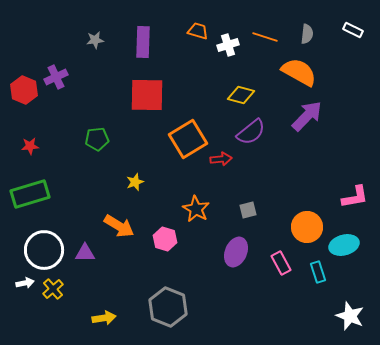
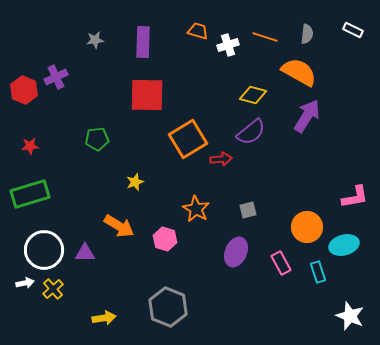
yellow diamond: moved 12 px right
purple arrow: rotated 12 degrees counterclockwise
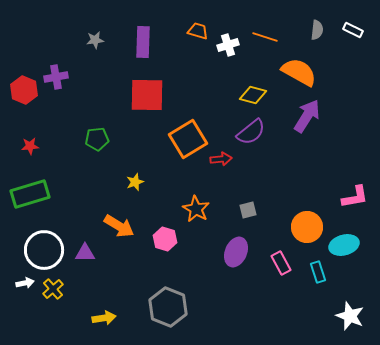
gray semicircle: moved 10 px right, 4 px up
purple cross: rotated 15 degrees clockwise
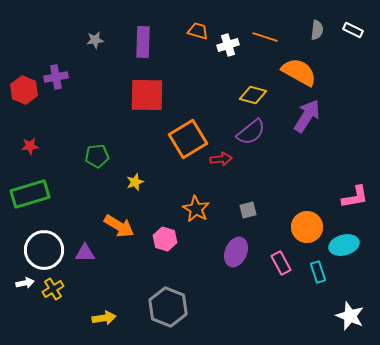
green pentagon: moved 17 px down
yellow cross: rotated 10 degrees clockwise
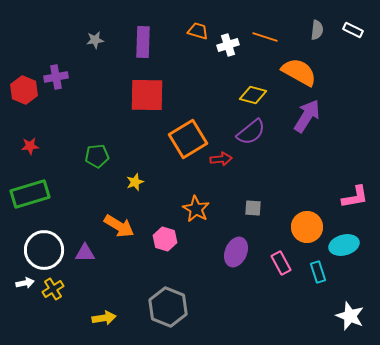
gray square: moved 5 px right, 2 px up; rotated 18 degrees clockwise
